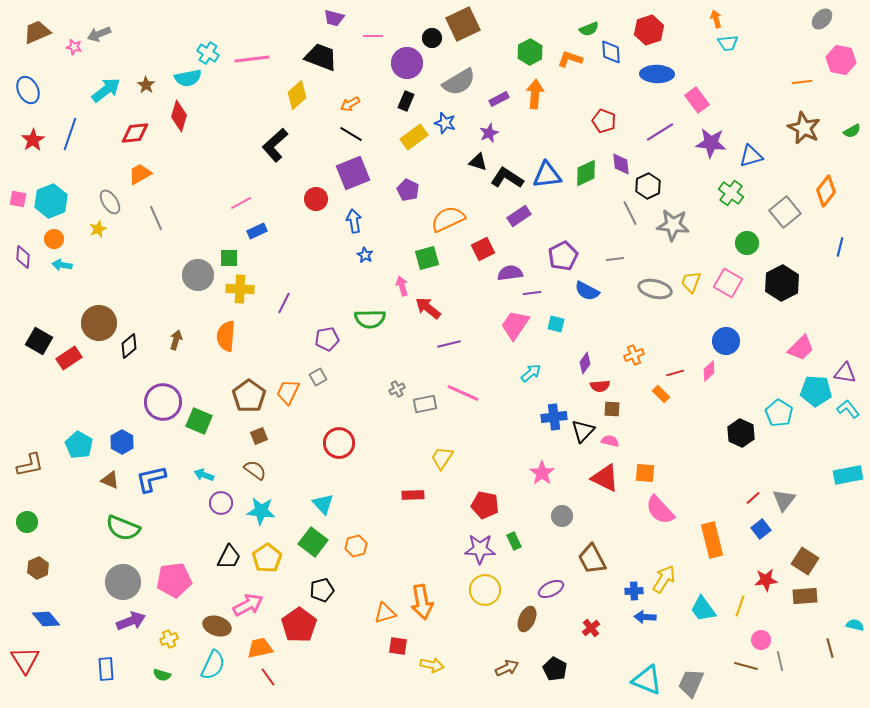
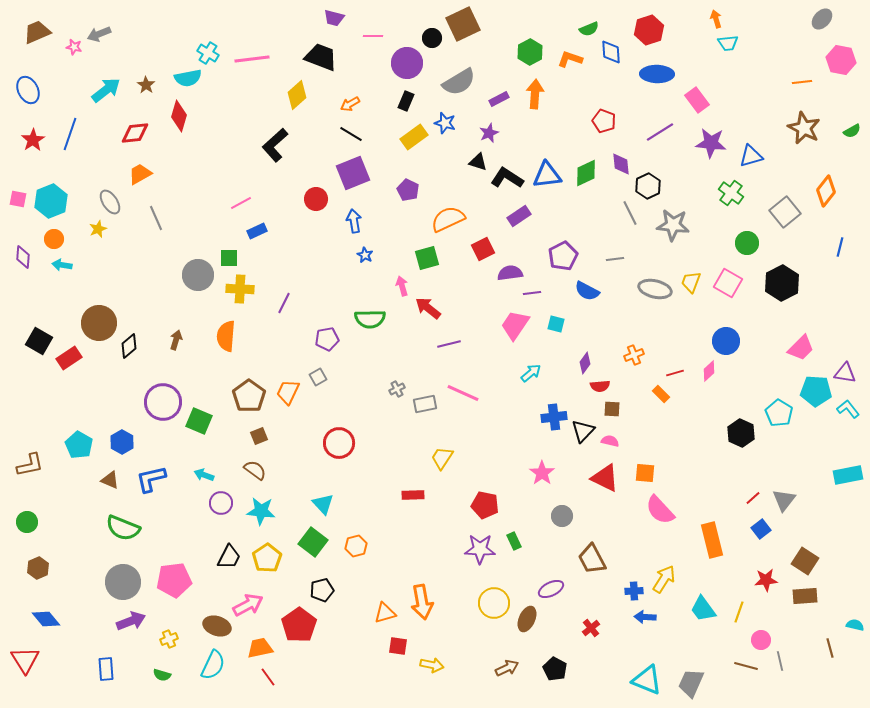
yellow circle at (485, 590): moved 9 px right, 13 px down
yellow line at (740, 606): moved 1 px left, 6 px down
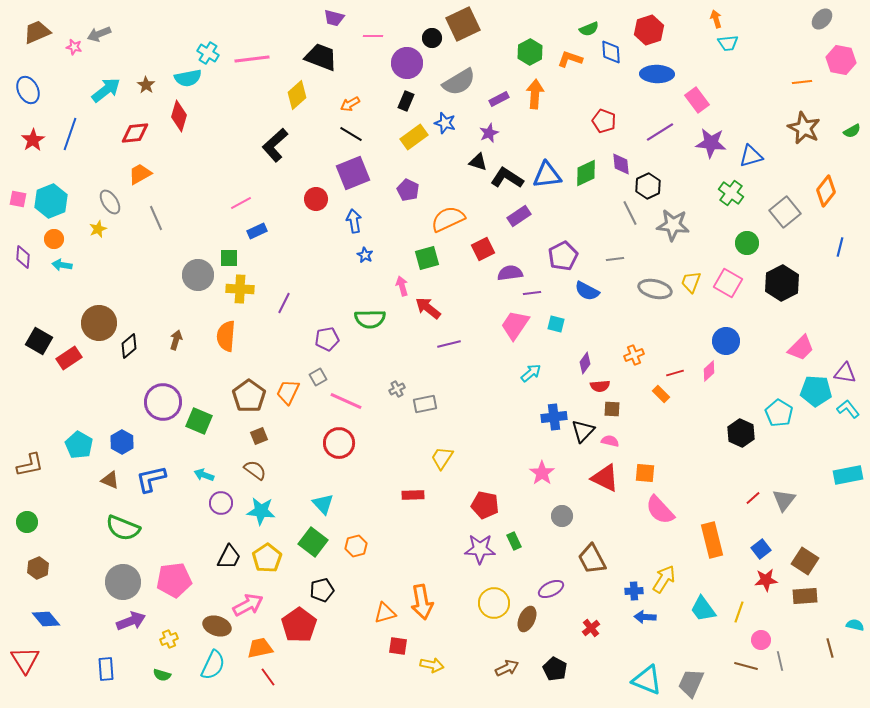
pink line at (463, 393): moved 117 px left, 8 px down
blue square at (761, 529): moved 20 px down
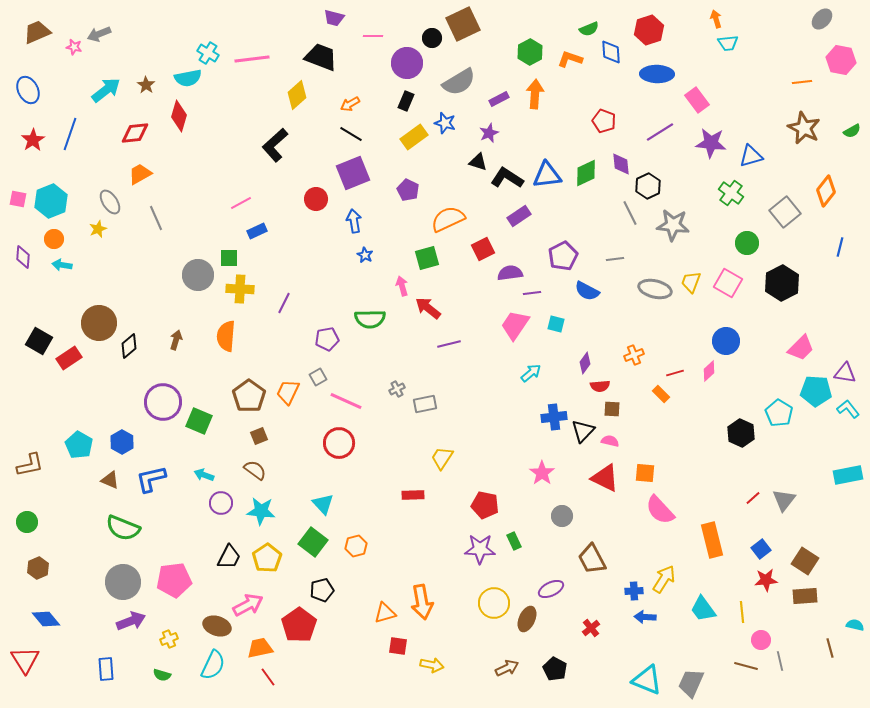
yellow line at (739, 612): moved 3 px right; rotated 25 degrees counterclockwise
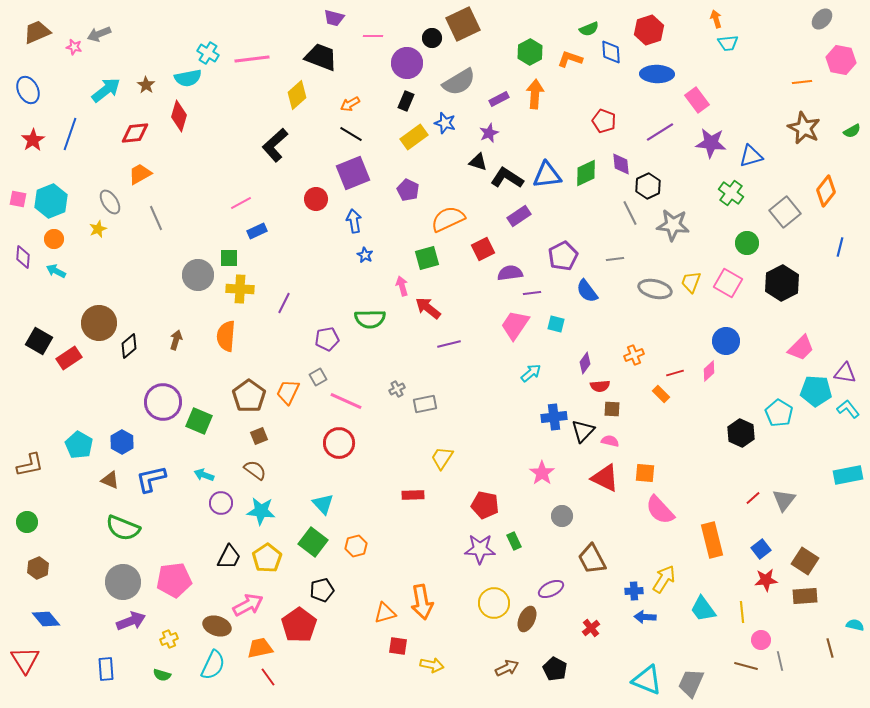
cyan arrow at (62, 265): moved 6 px left, 6 px down; rotated 18 degrees clockwise
blue semicircle at (587, 291): rotated 25 degrees clockwise
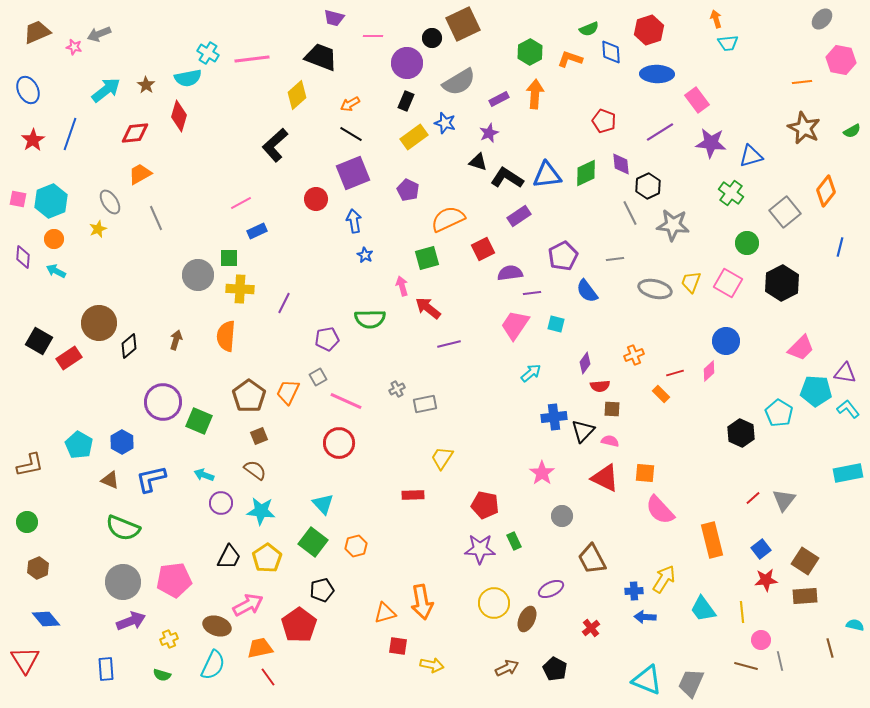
cyan rectangle at (848, 475): moved 2 px up
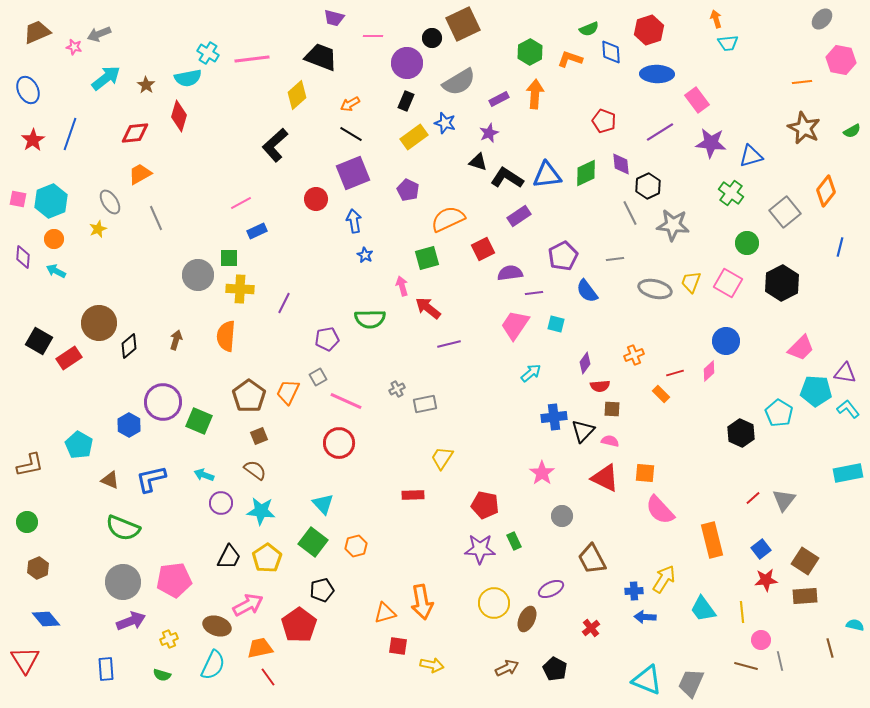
cyan arrow at (106, 90): moved 12 px up
purple line at (532, 293): moved 2 px right
blue hexagon at (122, 442): moved 7 px right, 17 px up
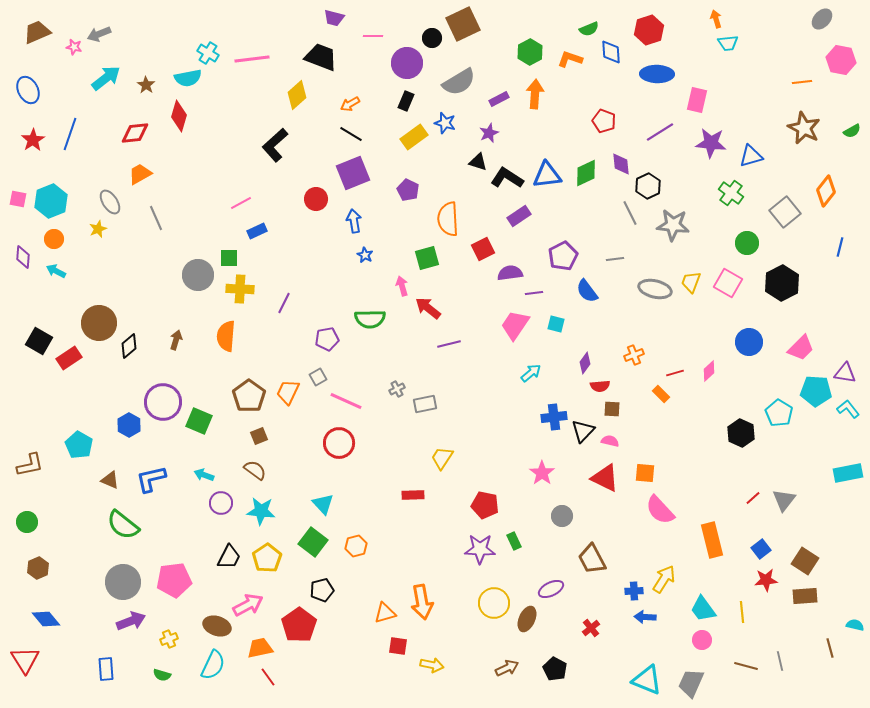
pink rectangle at (697, 100): rotated 50 degrees clockwise
orange semicircle at (448, 219): rotated 68 degrees counterclockwise
blue circle at (726, 341): moved 23 px right, 1 px down
green semicircle at (123, 528): moved 3 px up; rotated 16 degrees clockwise
pink circle at (761, 640): moved 59 px left
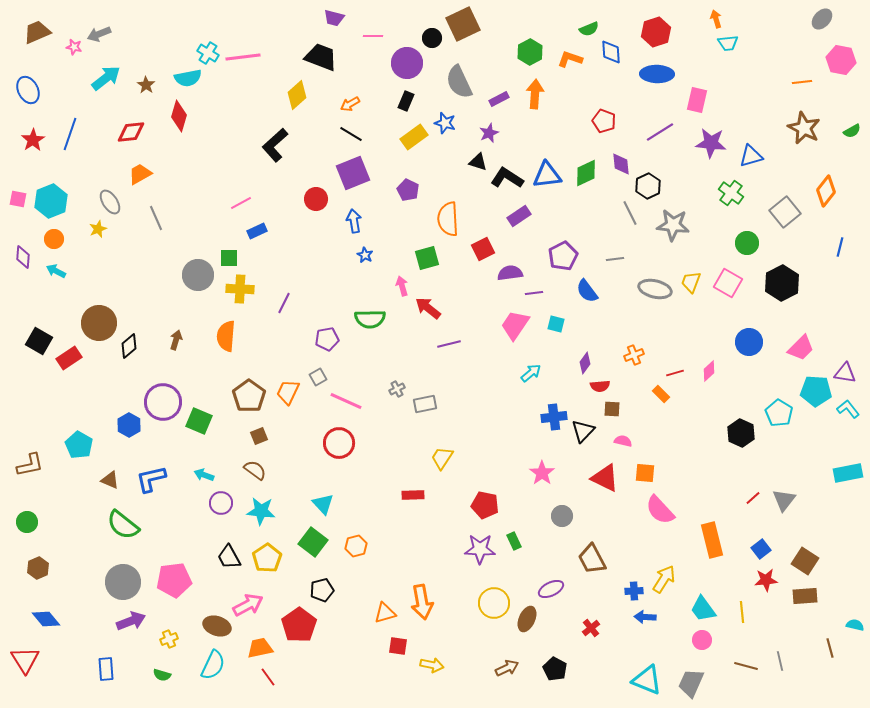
red hexagon at (649, 30): moved 7 px right, 2 px down
pink line at (252, 59): moved 9 px left, 2 px up
gray semicircle at (459, 82): rotated 96 degrees clockwise
red diamond at (135, 133): moved 4 px left, 1 px up
pink semicircle at (610, 441): moved 13 px right
black trapezoid at (229, 557): rotated 124 degrees clockwise
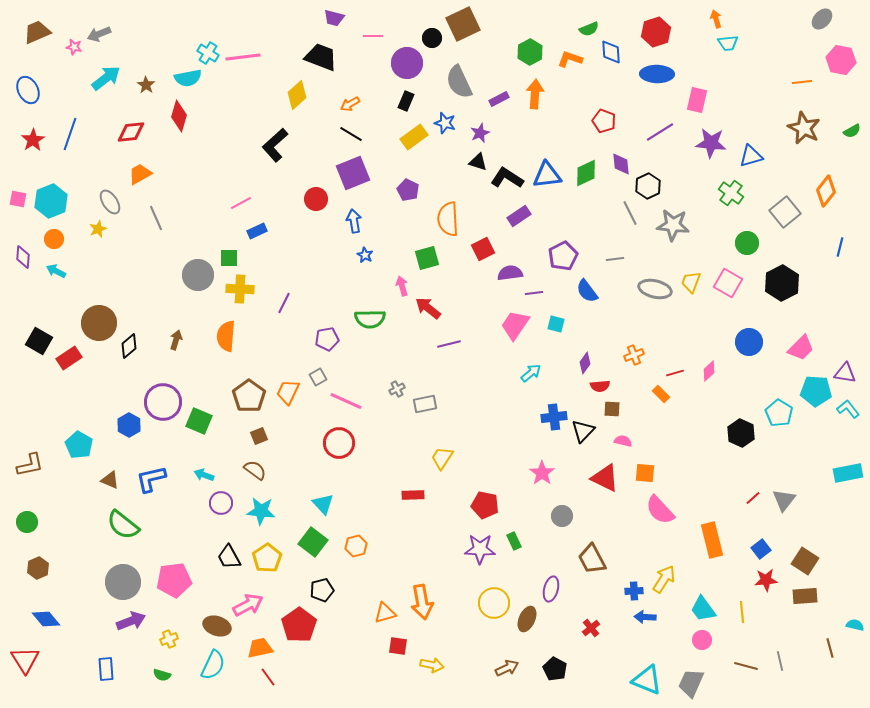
purple star at (489, 133): moved 9 px left
purple ellipse at (551, 589): rotated 50 degrees counterclockwise
